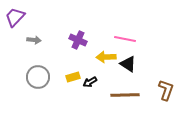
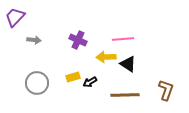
pink line: moved 2 px left; rotated 15 degrees counterclockwise
gray circle: moved 1 px left, 6 px down
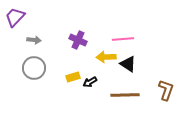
gray circle: moved 3 px left, 15 px up
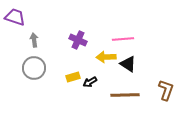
purple trapezoid: rotated 65 degrees clockwise
gray arrow: rotated 104 degrees counterclockwise
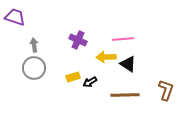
gray arrow: moved 5 px down
